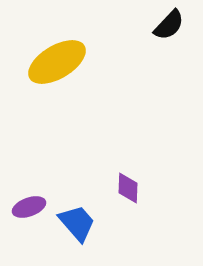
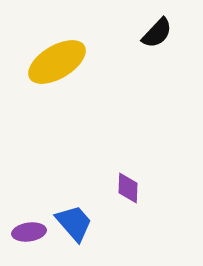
black semicircle: moved 12 px left, 8 px down
purple ellipse: moved 25 px down; rotated 12 degrees clockwise
blue trapezoid: moved 3 px left
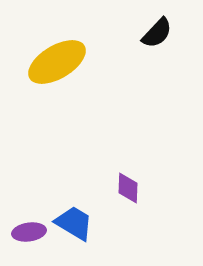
blue trapezoid: rotated 18 degrees counterclockwise
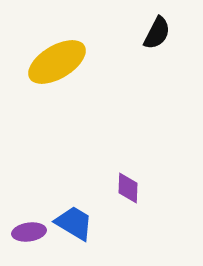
black semicircle: rotated 16 degrees counterclockwise
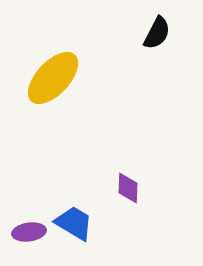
yellow ellipse: moved 4 px left, 16 px down; rotated 16 degrees counterclockwise
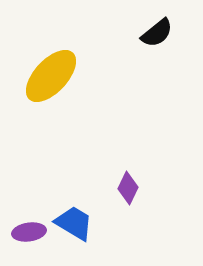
black semicircle: rotated 24 degrees clockwise
yellow ellipse: moved 2 px left, 2 px up
purple diamond: rotated 24 degrees clockwise
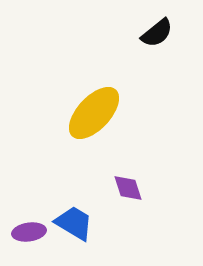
yellow ellipse: moved 43 px right, 37 px down
purple diamond: rotated 44 degrees counterclockwise
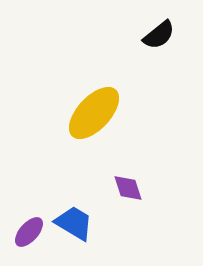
black semicircle: moved 2 px right, 2 px down
purple ellipse: rotated 40 degrees counterclockwise
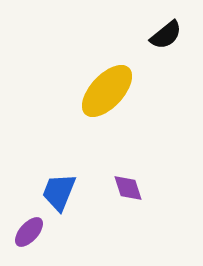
black semicircle: moved 7 px right
yellow ellipse: moved 13 px right, 22 px up
blue trapezoid: moved 15 px left, 31 px up; rotated 99 degrees counterclockwise
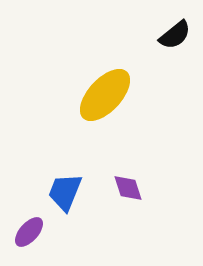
black semicircle: moved 9 px right
yellow ellipse: moved 2 px left, 4 px down
blue trapezoid: moved 6 px right
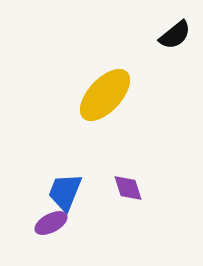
purple ellipse: moved 22 px right, 9 px up; rotated 20 degrees clockwise
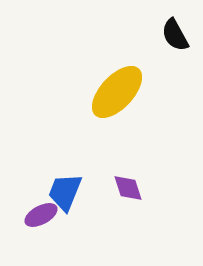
black semicircle: rotated 100 degrees clockwise
yellow ellipse: moved 12 px right, 3 px up
purple ellipse: moved 10 px left, 8 px up
